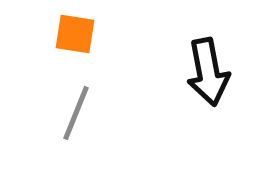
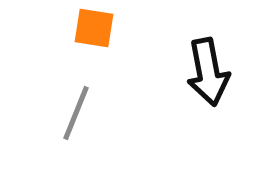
orange square: moved 19 px right, 6 px up
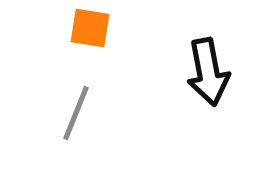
orange square: moved 4 px left
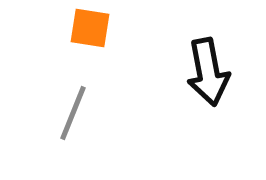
gray line: moved 3 px left
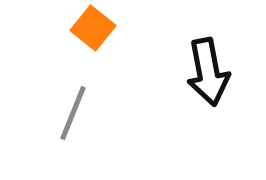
orange square: moved 3 px right; rotated 30 degrees clockwise
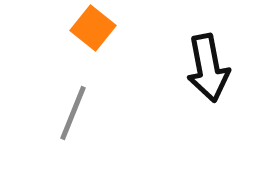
black arrow: moved 4 px up
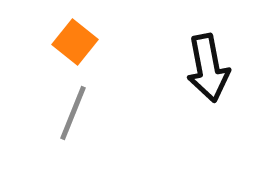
orange square: moved 18 px left, 14 px down
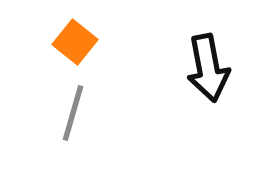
gray line: rotated 6 degrees counterclockwise
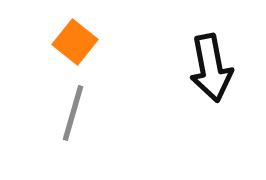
black arrow: moved 3 px right
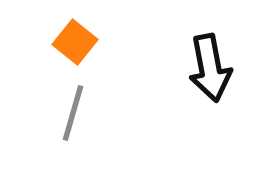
black arrow: moved 1 px left
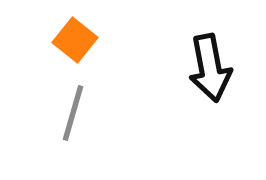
orange square: moved 2 px up
